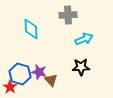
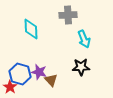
cyan arrow: rotated 90 degrees clockwise
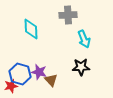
red star: moved 1 px right, 1 px up; rotated 24 degrees clockwise
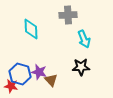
red star: rotated 24 degrees clockwise
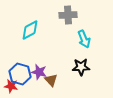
cyan diamond: moved 1 px left, 1 px down; rotated 65 degrees clockwise
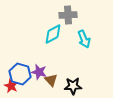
cyan diamond: moved 23 px right, 4 px down
black star: moved 8 px left, 19 px down
red star: rotated 16 degrees clockwise
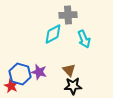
brown triangle: moved 18 px right, 10 px up
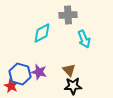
cyan diamond: moved 11 px left, 1 px up
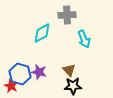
gray cross: moved 1 px left
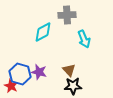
cyan diamond: moved 1 px right, 1 px up
